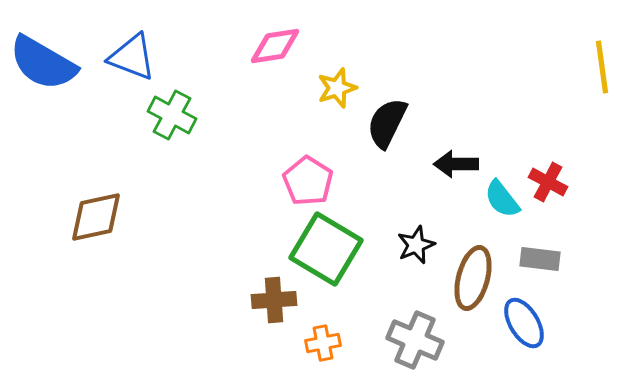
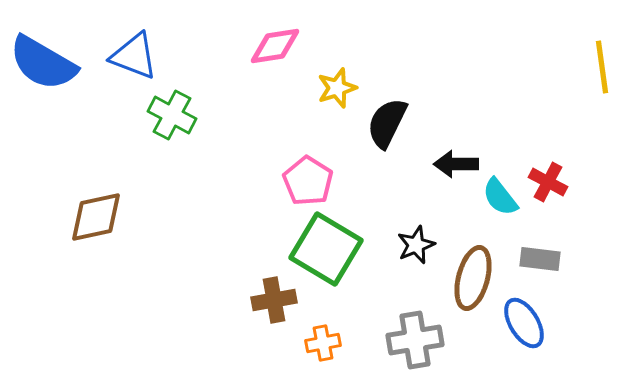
blue triangle: moved 2 px right, 1 px up
cyan semicircle: moved 2 px left, 2 px up
brown cross: rotated 6 degrees counterclockwise
gray cross: rotated 32 degrees counterclockwise
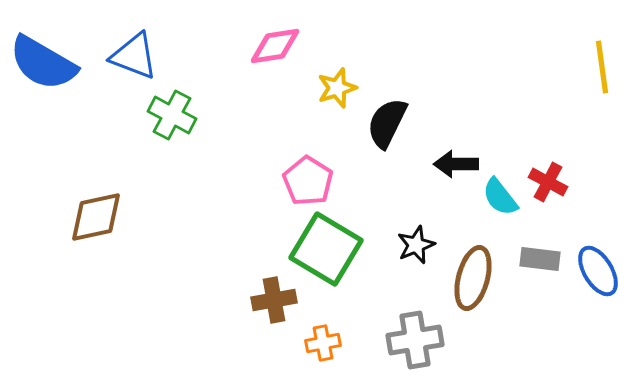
blue ellipse: moved 74 px right, 52 px up
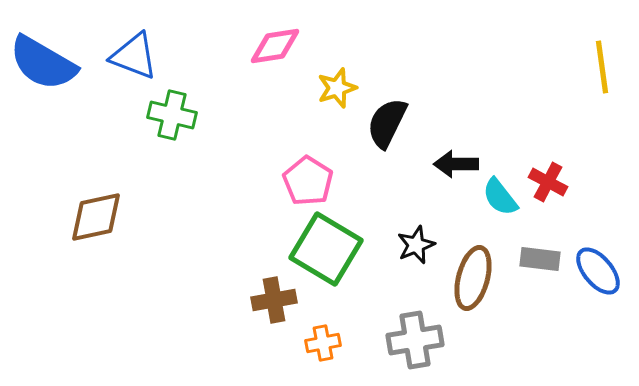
green cross: rotated 15 degrees counterclockwise
blue ellipse: rotated 9 degrees counterclockwise
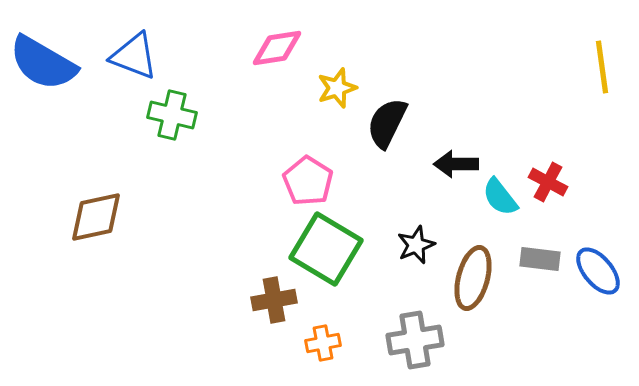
pink diamond: moved 2 px right, 2 px down
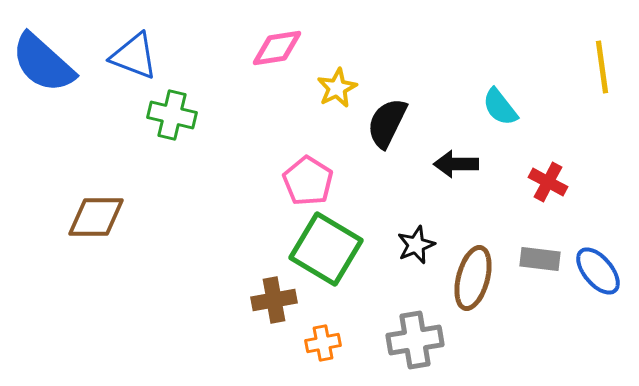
blue semicircle: rotated 12 degrees clockwise
yellow star: rotated 9 degrees counterclockwise
cyan semicircle: moved 90 px up
brown diamond: rotated 12 degrees clockwise
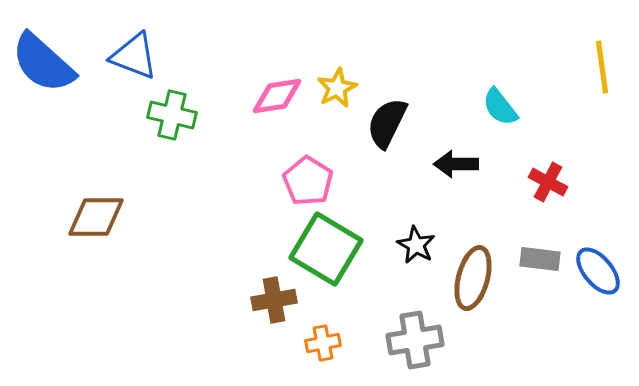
pink diamond: moved 48 px down
black star: rotated 21 degrees counterclockwise
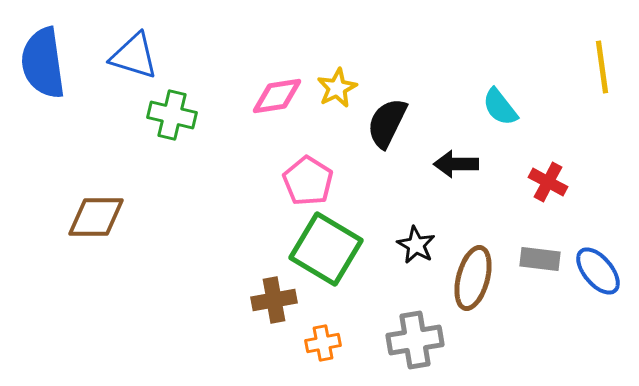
blue triangle: rotated 4 degrees counterclockwise
blue semicircle: rotated 40 degrees clockwise
